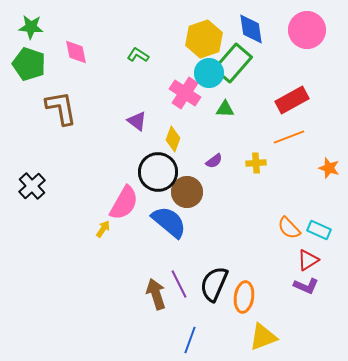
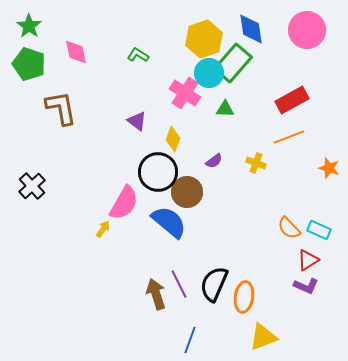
green star: moved 2 px left, 1 px up; rotated 30 degrees clockwise
yellow cross: rotated 24 degrees clockwise
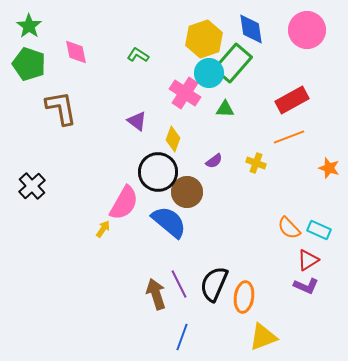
blue line: moved 8 px left, 3 px up
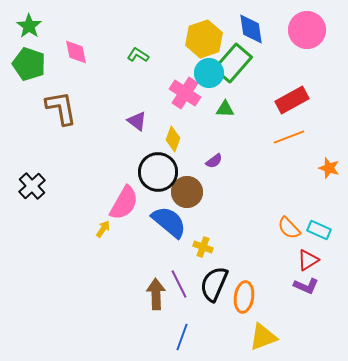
yellow cross: moved 53 px left, 84 px down
brown arrow: rotated 16 degrees clockwise
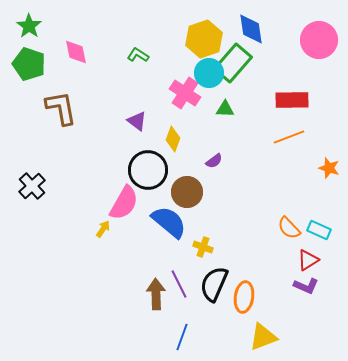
pink circle: moved 12 px right, 10 px down
red rectangle: rotated 28 degrees clockwise
black circle: moved 10 px left, 2 px up
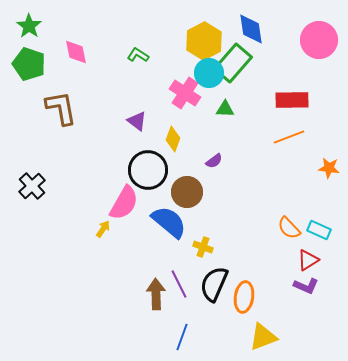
yellow hexagon: moved 2 px down; rotated 9 degrees counterclockwise
orange star: rotated 10 degrees counterclockwise
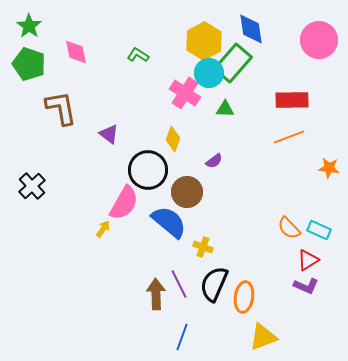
purple triangle: moved 28 px left, 13 px down
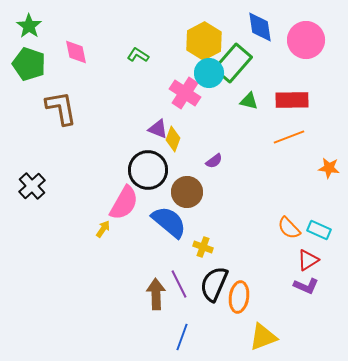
blue diamond: moved 9 px right, 2 px up
pink circle: moved 13 px left
green triangle: moved 24 px right, 8 px up; rotated 12 degrees clockwise
purple triangle: moved 49 px right, 5 px up; rotated 15 degrees counterclockwise
orange ellipse: moved 5 px left
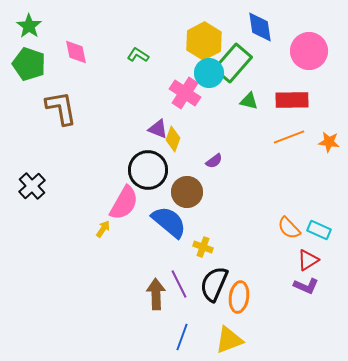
pink circle: moved 3 px right, 11 px down
orange star: moved 26 px up
yellow triangle: moved 34 px left, 3 px down
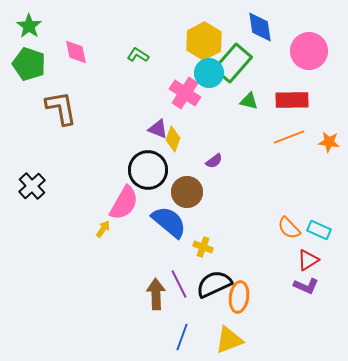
black semicircle: rotated 42 degrees clockwise
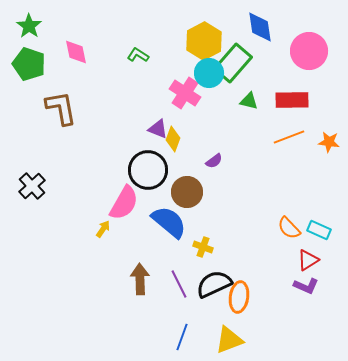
brown arrow: moved 16 px left, 15 px up
